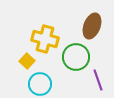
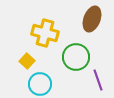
brown ellipse: moved 7 px up
yellow cross: moved 6 px up
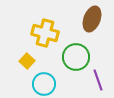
cyan circle: moved 4 px right
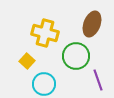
brown ellipse: moved 5 px down
green circle: moved 1 px up
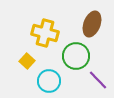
purple line: rotated 25 degrees counterclockwise
cyan circle: moved 5 px right, 3 px up
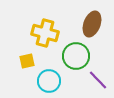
yellow square: rotated 35 degrees clockwise
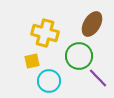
brown ellipse: rotated 10 degrees clockwise
green circle: moved 3 px right
yellow square: moved 5 px right
purple line: moved 2 px up
